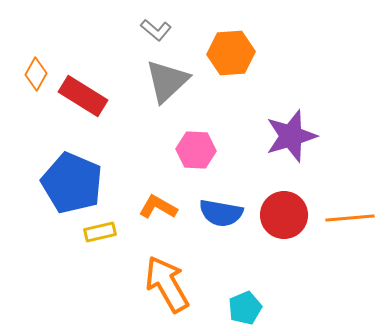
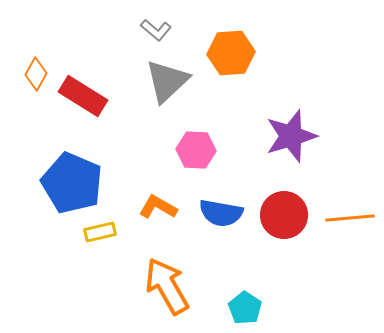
orange arrow: moved 2 px down
cyan pentagon: rotated 16 degrees counterclockwise
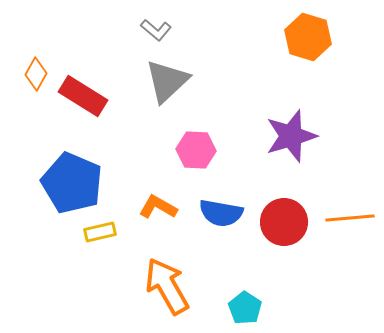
orange hexagon: moved 77 px right, 16 px up; rotated 21 degrees clockwise
red circle: moved 7 px down
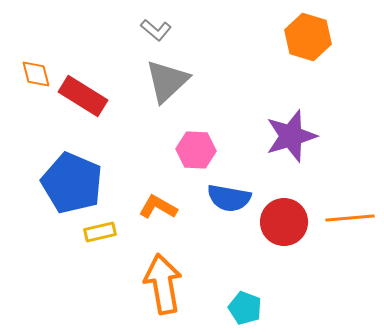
orange diamond: rotated 44 degrees counterclockwise
blue semicircle: moved 8 px right, 15 px up
orange arrow: moved 4 px left, 2 px up; rotated 20 degrees clockwise
cyan pentagon: rotated 12 degrees counterclockwise
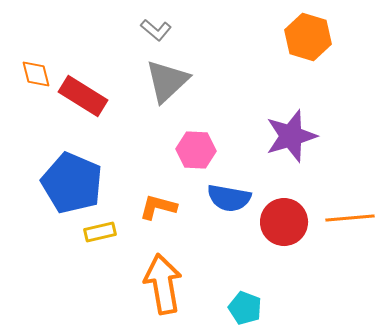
orange L-shape: rotated 15 degrees counterclockwise
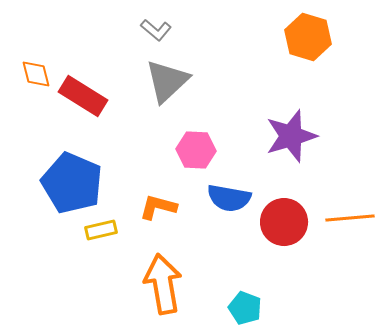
yellow rectangle: moved 1 px right, 2 px up
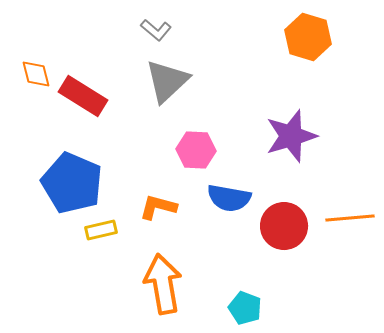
red circle: moved 4 px down
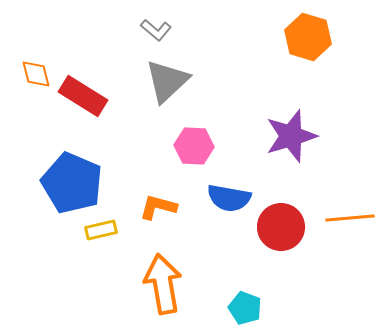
pink hexagon: moved 2 px left, 4 px up
red circle: moved 3 px left, 1 px down
